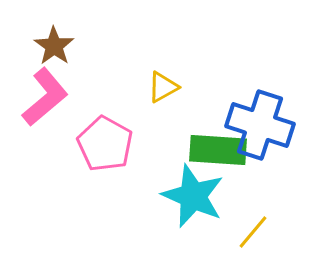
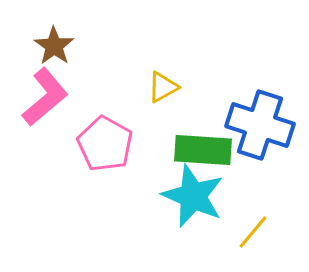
green rectangle: moved 15 px left
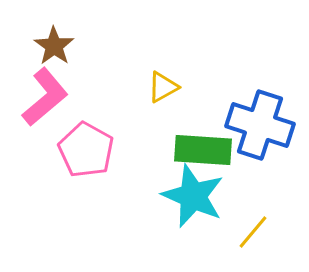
pink pentagon: moved 19 px left, 6 px down
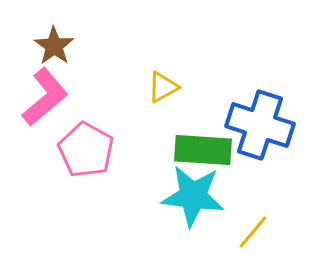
cyan star: rotated 16 degrees counterclockwise
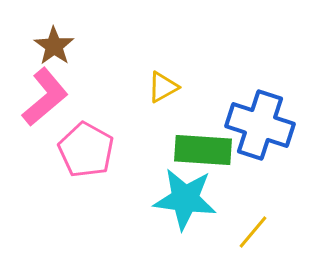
cyan star: moved 8 px left, 3 px down
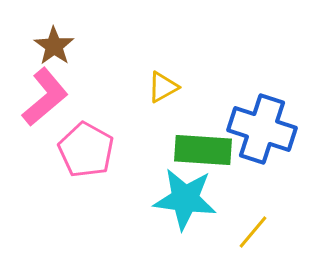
blue cross: moved 2 px right, 4 px down
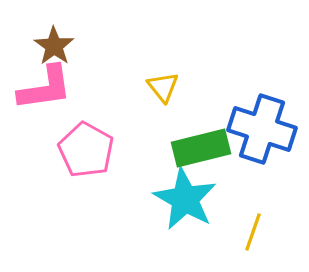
yellow triangle: rotated 40 degrees counterclockwise
pink L-shape: moved 9 px up; rotated 32 degrees clockwise
green rectangle: moved 2 px left, 2 px up; rotated 18 degrees counterclockwise
cyan star: rotated 22 degrees clockwise
yellow line: rotated 21 degrees counterclockwise
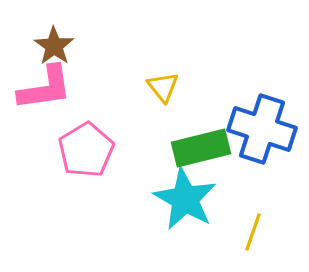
pink pentagon: rotated 12 degrees clockwise
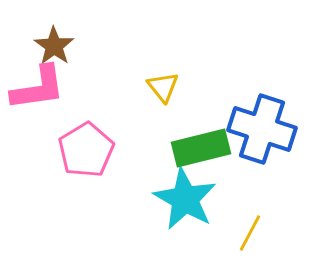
pink L-shape: moved 7 px left
yellow line: moved 3 px left, 1 px down; rotated 9 degrees clockwise
